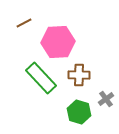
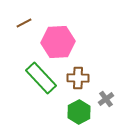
brown cross: moved 1 px left, 3 px down
green hexagon: rotated 15 degrees clockwise
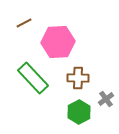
green rectangle: moved 8 px left
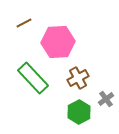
brown cross: rotated 30 degrees counterclockwise
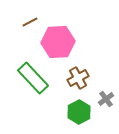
brown line: moved 6 px right, 1 px up
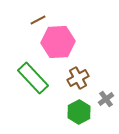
brown line: moved 8 px right, 2 px up
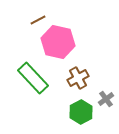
pink hexagon: rotated 16 degrees clockwise
green hexagon: moved 2 px right
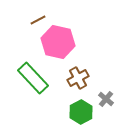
gray cross: rotated 14 degrees counterclockwise
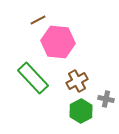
pink hexagon: rotated 8 degrees counterclockwise
brown cross: moved 1 px left, 3 px down
gray cross: rotated 28 degrees counterclockwise
green hexagon: moved 1 px up
